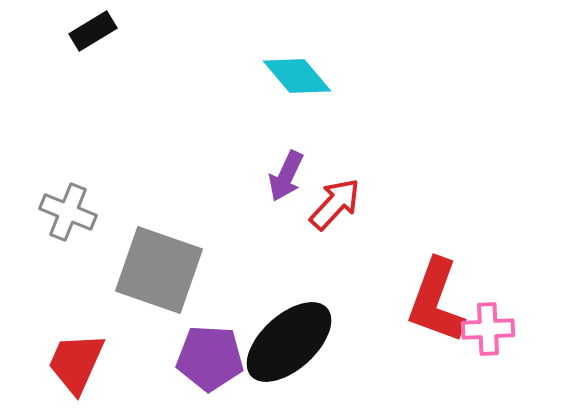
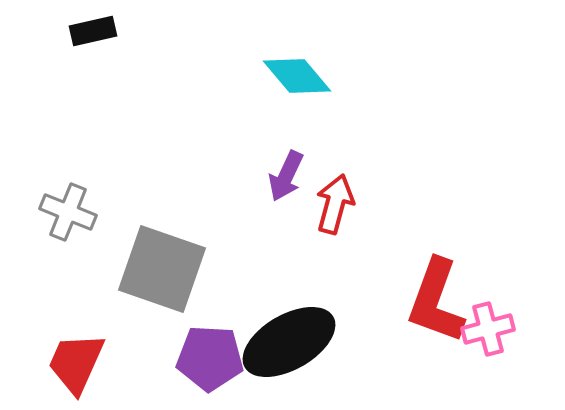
black rectangle: rotated 18 degrees clockwise
red arrow: rotated 28 degrees counterclockwise
gray square: moved 3 px right, 1 px up
pink cross: rotated 12 degrees counterclockwise
black ellipse: rotated 12 degrees clockwise
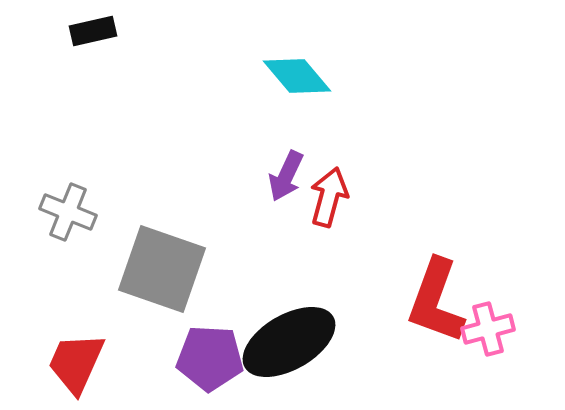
red arrow: moved 6 px left, 7 px up
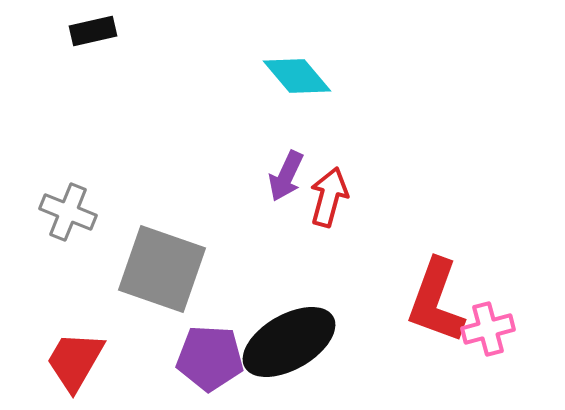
red trapezoid: moved 1 px left, 2 px up; rotated 6 degrees clockwise
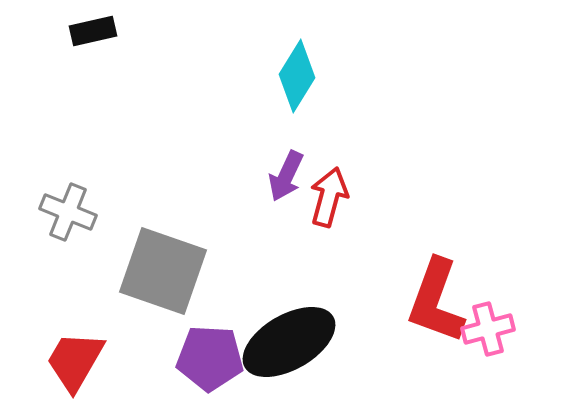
cyan diamond: rotated 72 degrees clockwise
gray square: moved 1 px right, 2 px down
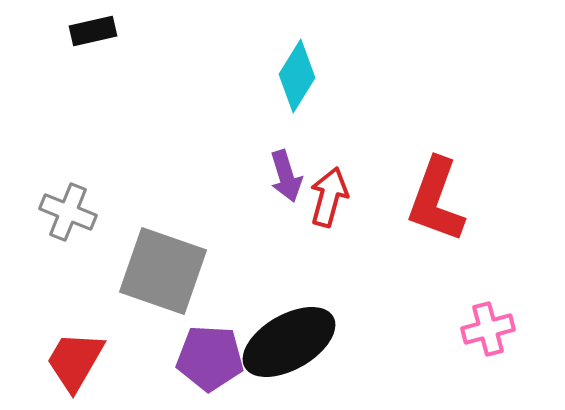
purple arrow: rotated 42 degrees counterclockwise
red L-shape: moved 101 px up
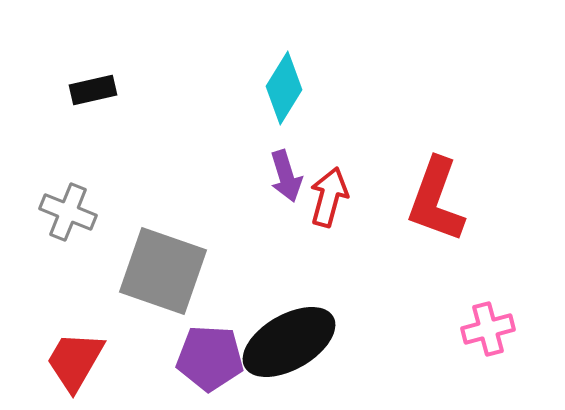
black rectangle: moved 59 px down
cyan diamond: moved 13 px left, 12 px down
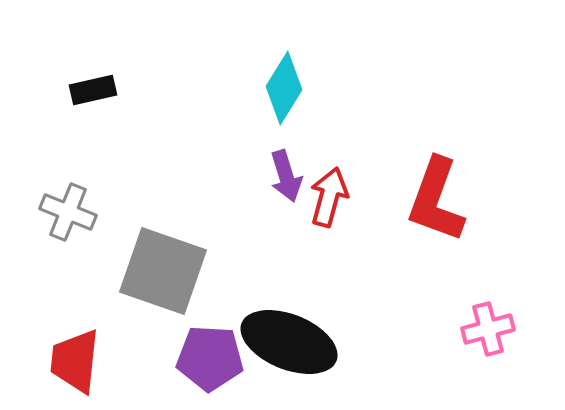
black ellipse: rotated 52 degrees clockwise
red trapezoid: rotated 24 degrees counterclockwise
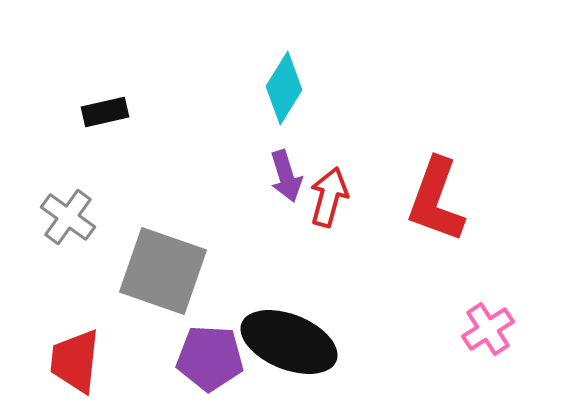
black rectangle: moved 12 px right, 22 px down
gray cross: moved 5 px down; rotated 14 degrees clockwise
pink cross: rotated 18 degrees counterclockwise
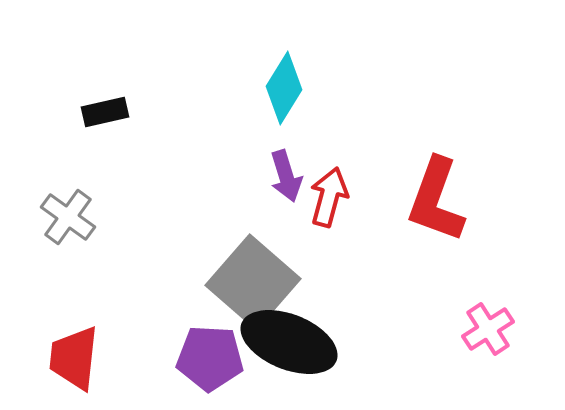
gray square: moved 90 px right, 11 px down; rotated 22 degrees clockwise
red trapezoid: moved 1 px left, 3 px up
